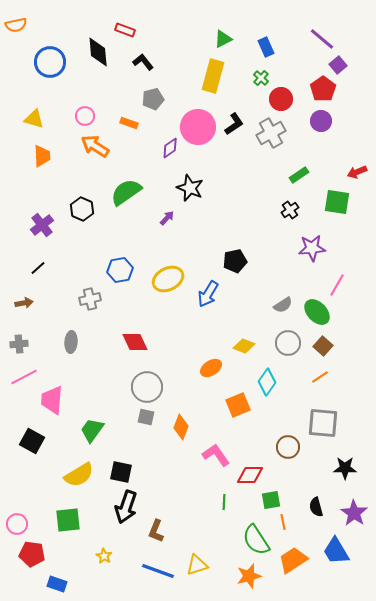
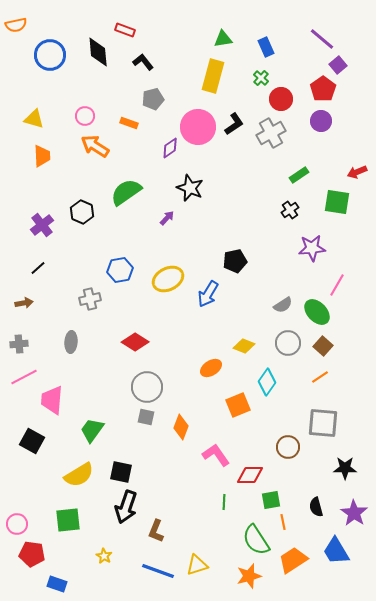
green triangle at (223, 39): rotated 18 degrees clockwise
blue circle at (50, 62): moved 7 px up
black hexagon at (82, 209): moved 3 px down
red diamond at (135, 342): rotated 32 degrees counterclockwise
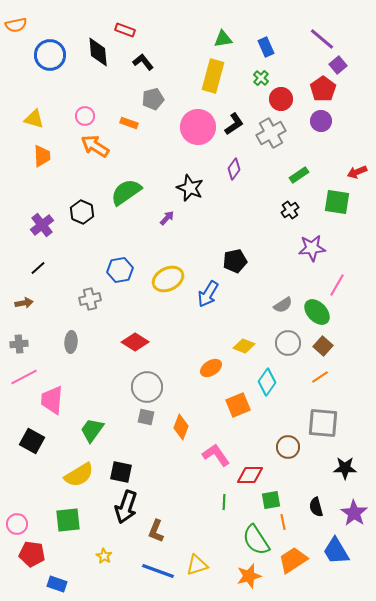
purple diamond at (170, 148): moved 64 px right, 21 px down; rotated 20 degrees counterclockwise
